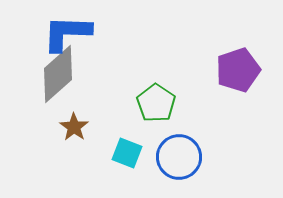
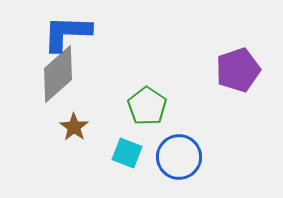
green pentagon: moved 9 px left, 3 px down
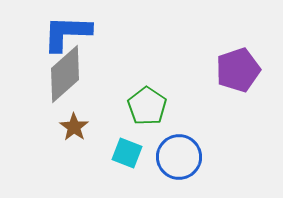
gray diamond: moved 7 px right
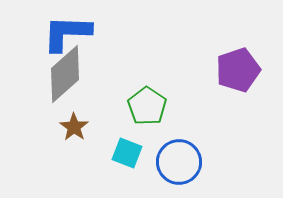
blue circle: moved 5 px down
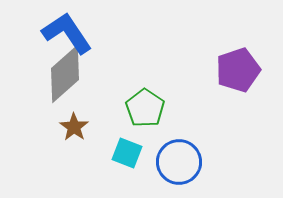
blue L-shape: rotated 54 degrees clockwise
green pentagon: moved 2 px left, 2 px down
